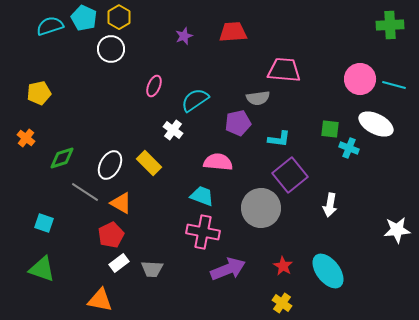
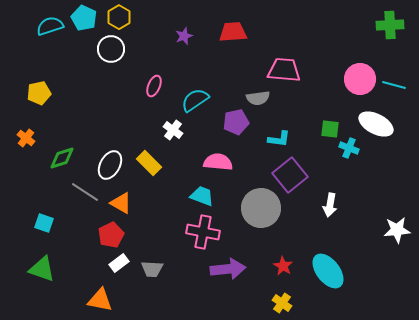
purple pentagon at (238, 123): moved 2 px left, 1 px up
purple arrow at (228, 269): rotated 16 degrees clockwise
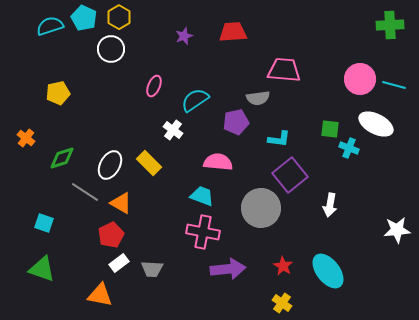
yellow pentagon at (39, 93): moved 19 px right
orange triangle at (100, 300): moved 5 px up
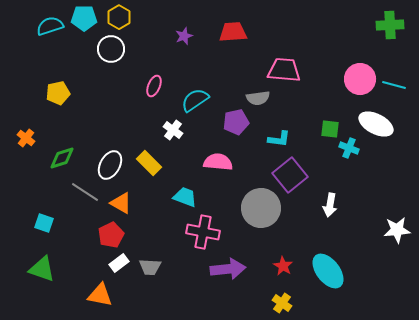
cyan pentagon at (84, 18): rotated 25 degrees counterclockwise
cyan trapezoid at (202, 196): moved 17 px left, 1 px down
gray trapezoid at (152, 269): moved 2 px left, 2 px up
